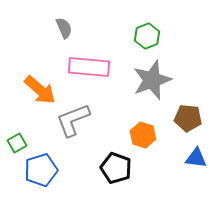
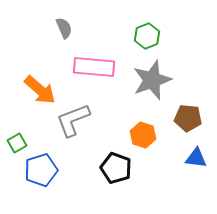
pink rectangle: moved 5 px right
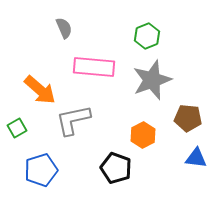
gray L-shape: rotated 9 degrees clockwise
orange hexagon: rotated 15 degrees clockwise
green square: moved 15 px up
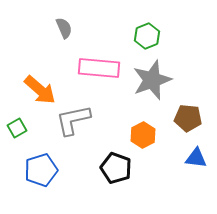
pink rectangle: moved 5 px right, 1 px down
